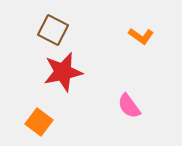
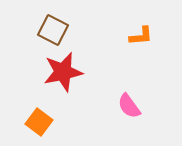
orange L-shape: rotated 40 degrees counterclockwise
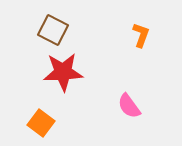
orange L-shape: moved 1 px up; rotated 65 degrees counterclockwise
red star: rotated 9 degrees clockwise
orange square: moved 2 px right, 1 px down
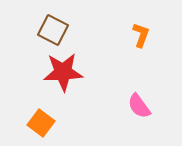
pink semicircle: moved 10 px right
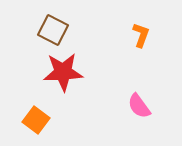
orange square: moved 5 px left, 3 px up
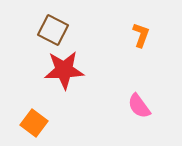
red star: moved 1 px right, 2 px up
orange square: moved 2 px left, 3 px down
